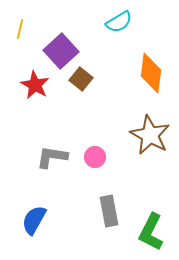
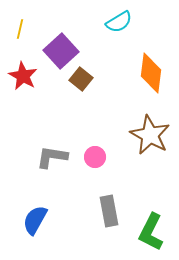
red star: moved 12 px left, 9 px up
blue semicircle: moved 1 px right
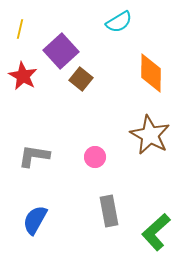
orange diamond: rotated 6 degrees counterclockwise
gray L-shape: moved 18 px left, 1 px up
green L-shape: moved 5 px right; rotated 21 degrees clockwise
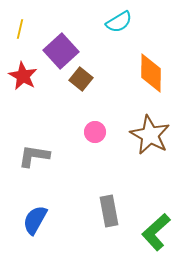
pink circle: moved 25 px up
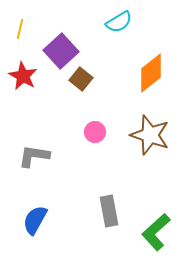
orange diamond: rotated 51 degrees clockwise
brown star: rotated 9 degrees counterclockwise
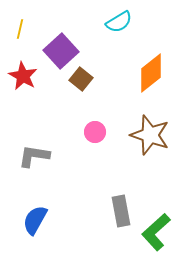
gray rectangle: moved 12 px right
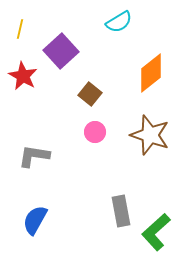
brown square: moved 9 px right, 15 px down
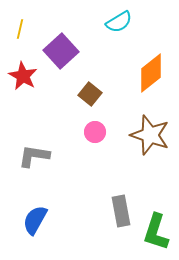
green L-shape: rotated 30 degrees counterclockwise
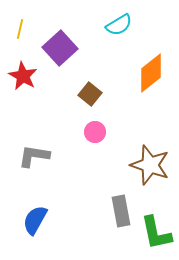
cyan semicircle: moved 3 px down
purple square: moved 1 px left, 3 px up
brown star: moved 30 px down
green L-shape: moved 1 px down; rotated 30 degrees counterclockwise
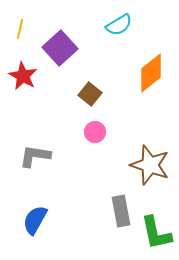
gray L-shape: moved 1 px right
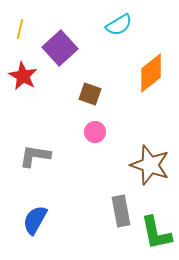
brown square: rotated 20 degrees counterclockwise
